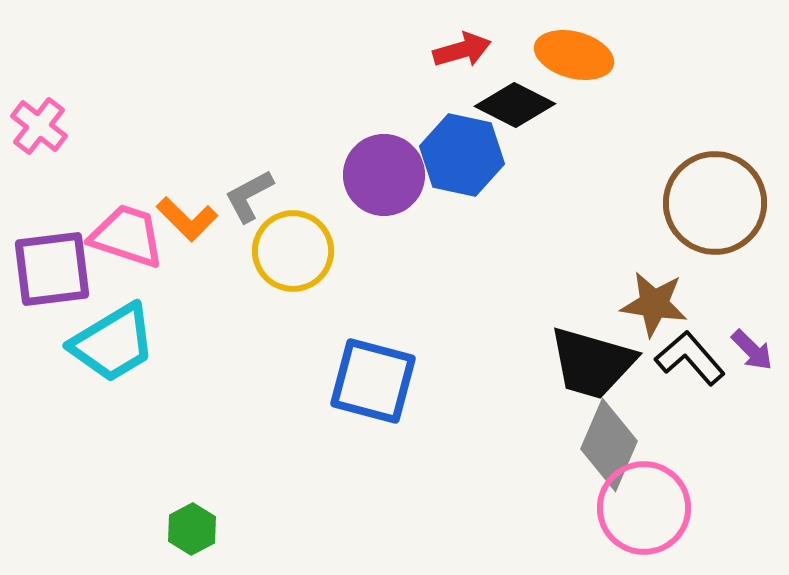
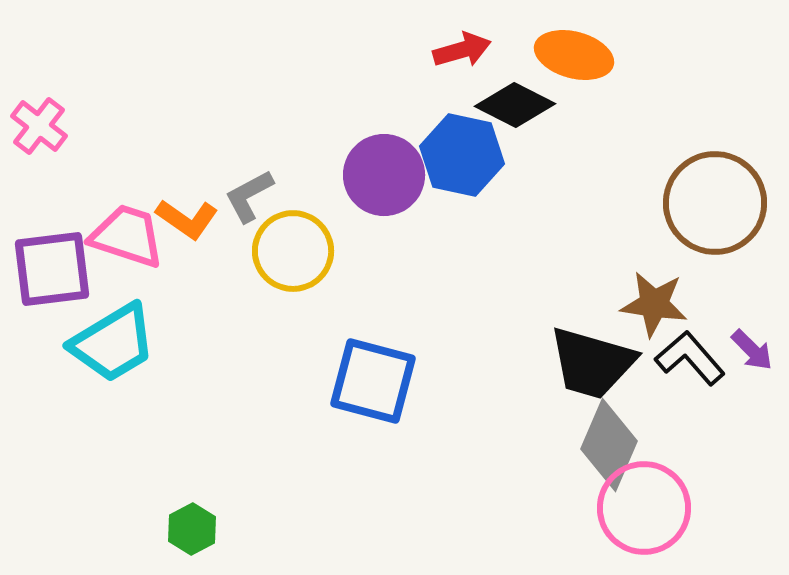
orange L-shape: rotated 10 degrees counterclockwise
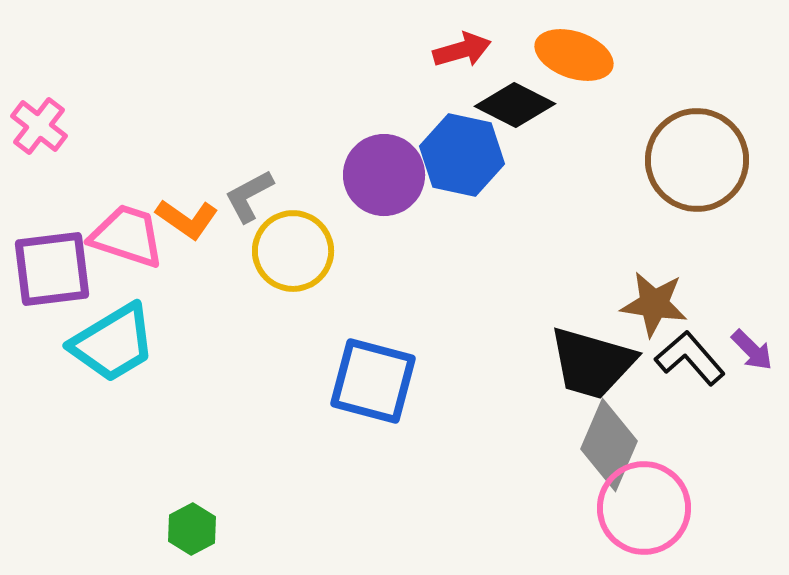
orange ellipse: rotated 4 degrees clockwise
brown circle: moved 18 px left, 43 px up
